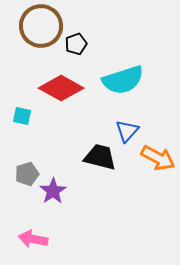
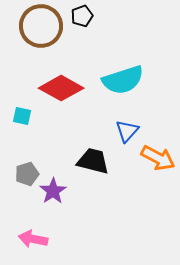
black pentagon: moved 6 px right, 28 px up
black trapezoid: moved 7 px left, 4 px down
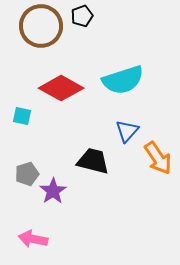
orange arrow: rotated 28 degrees clockwise
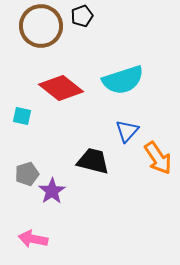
red diamond: rotated 9 degrees clockwise
purple star: moved 1 px left
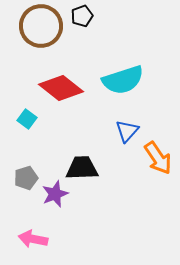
cyan square: moved 5 px right, 3 px down; rotated 24 degrees clockwise
black trapezoid: moved 11 px left, 7 px down; rotated 16 degrees counterclockwise
gray pentagon: moved 1 px left, 4 px down
purple star: moved 3 px right, 3 px down; rotated 12 degrees clockwise
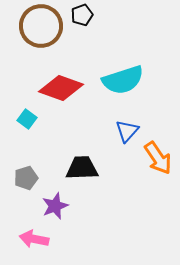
black pentagon: moved 1 px up
red diamond: rotated 18 degrees counterclockwise
purple star: moved 12 px down
pink arrow: moved 1 px right
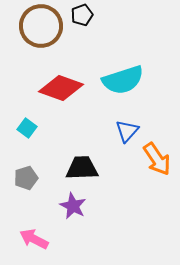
cyan square: moved 9 px down
orange arrow: moved 1 px left, 1 px down
purple star: moved 18 px right; rotated 24 degrees counterclockwise
pink arrow: rotated 16 degrees clockwise
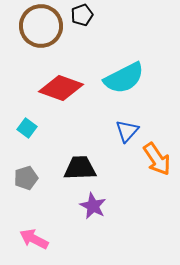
cyan semicircle: moved 1 px right, 2 px up; rotated 9 degrees counterclockwise
black trapezoid: moved 2 px left
purple star: moved 20 px right
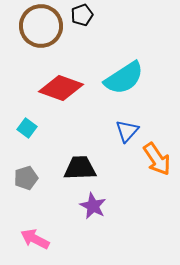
cyan semicircle: rotated 6 degrees counterclockwise
pink arrow: moved 1 px right
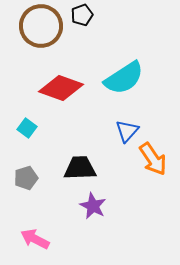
orange arrow: moved 4 px left
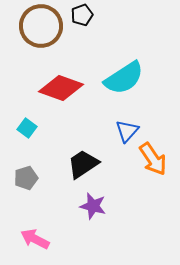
black trapezoid: moved 3 px right, 4 px up; rotated 32 degrees counterclockwise
purple star: rotated 12 degrees counterclockwise
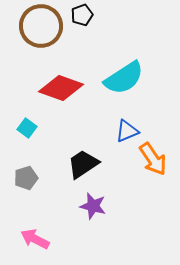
blue triangle: rotated 25 degrees clockwise
